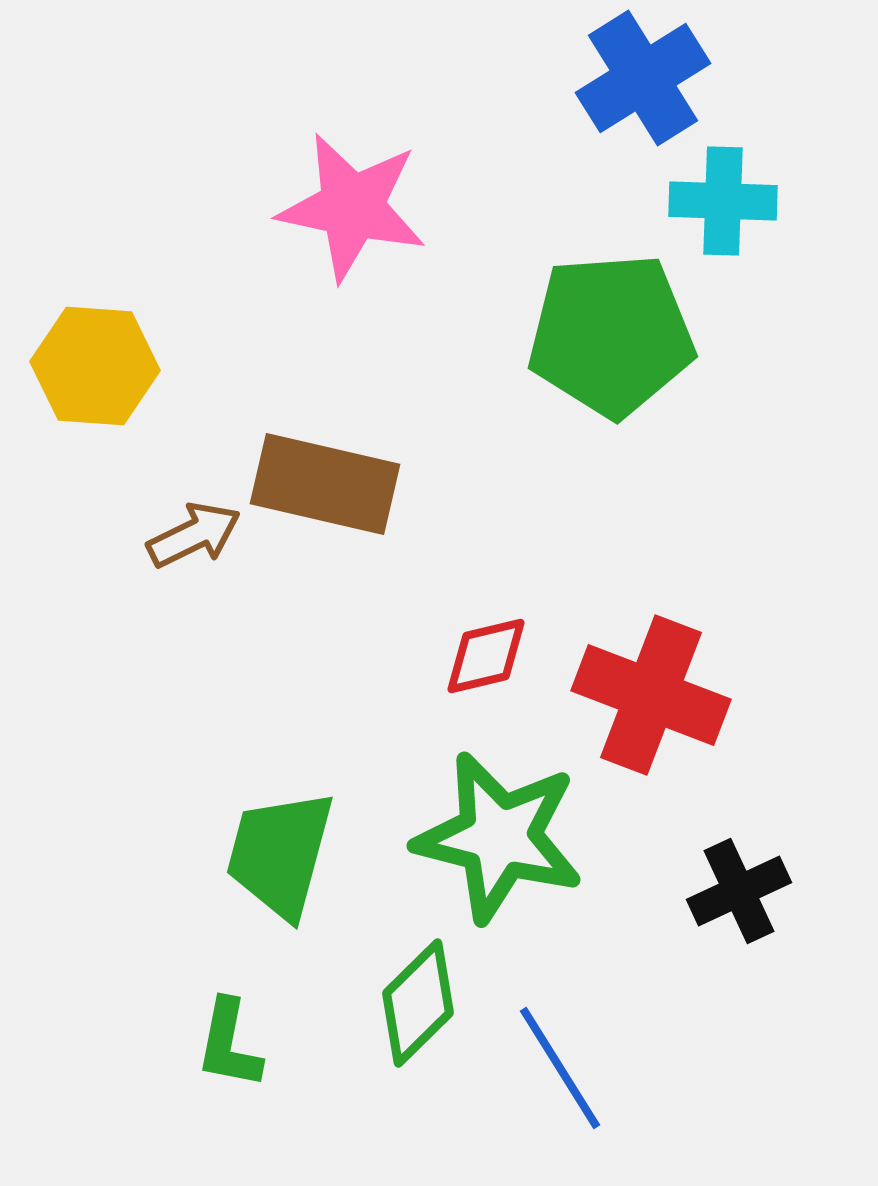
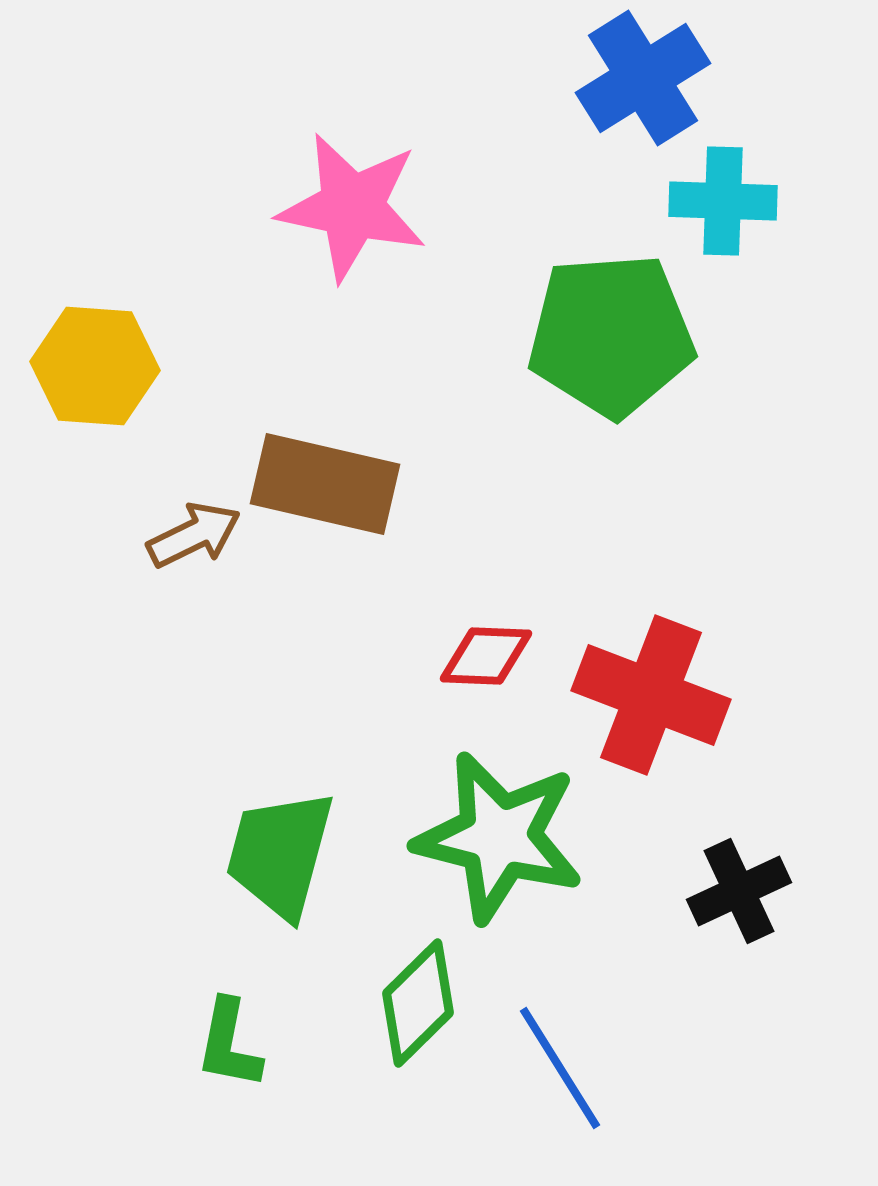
red diamond: rotated 16 degrees clockwise
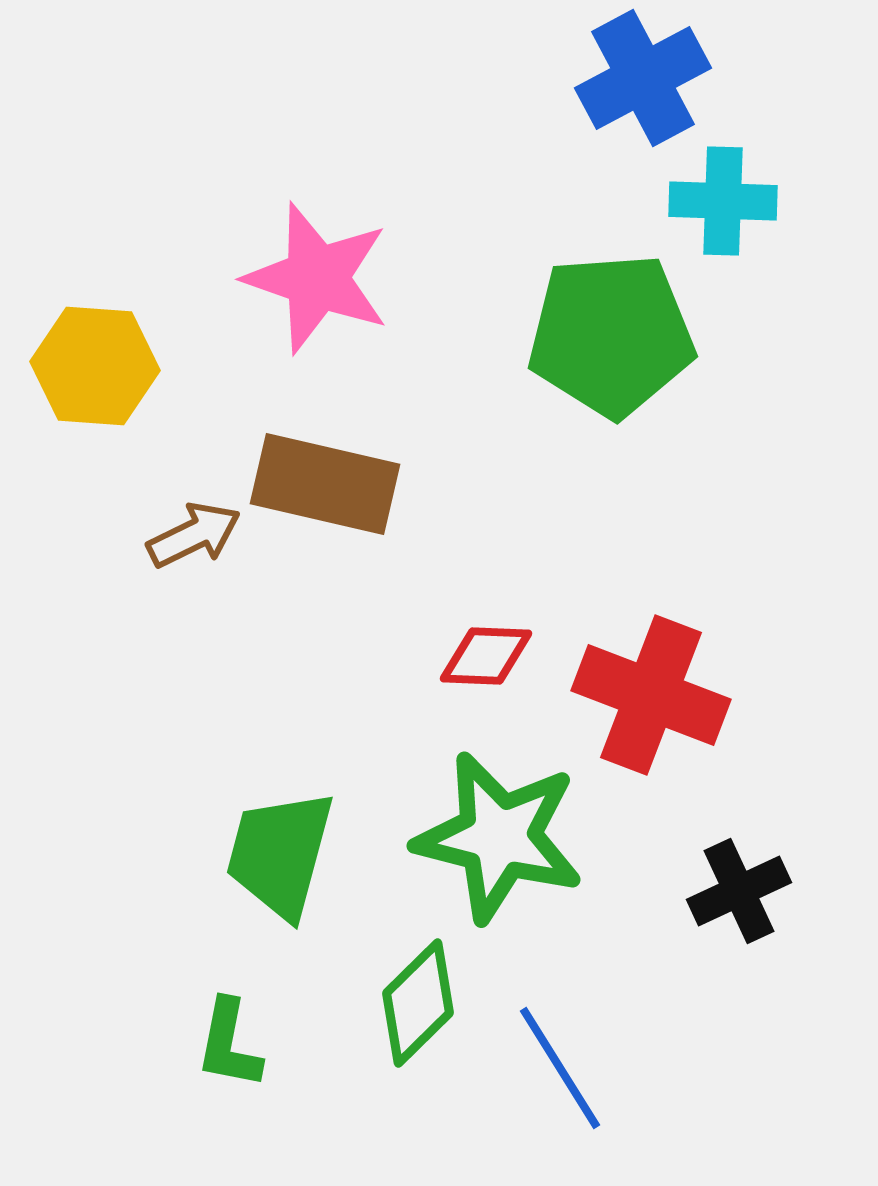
blue cross: rotated 4 degrees clockwise
pink star: moved 35 px left, 71 px down; rotated 7 degrees clockwise
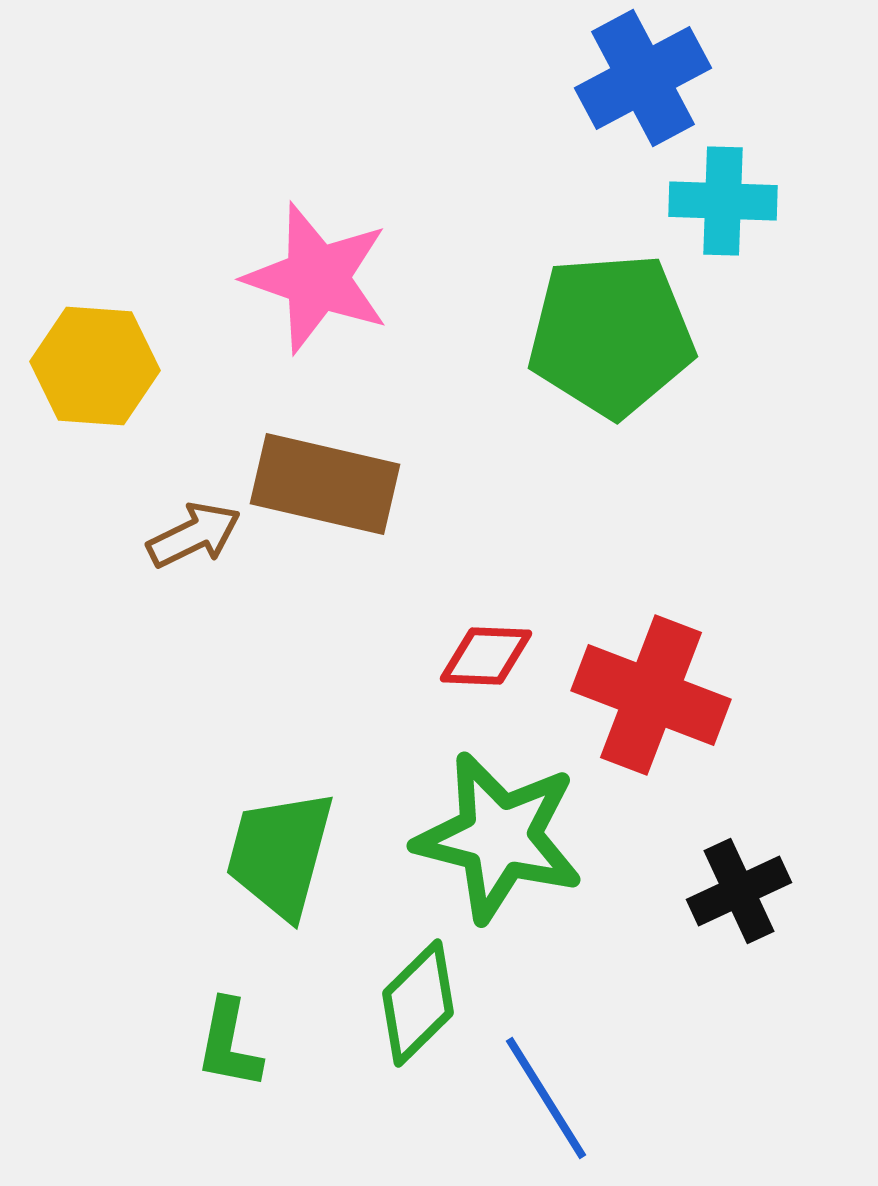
blue line: moved 14 px left, 30 px down
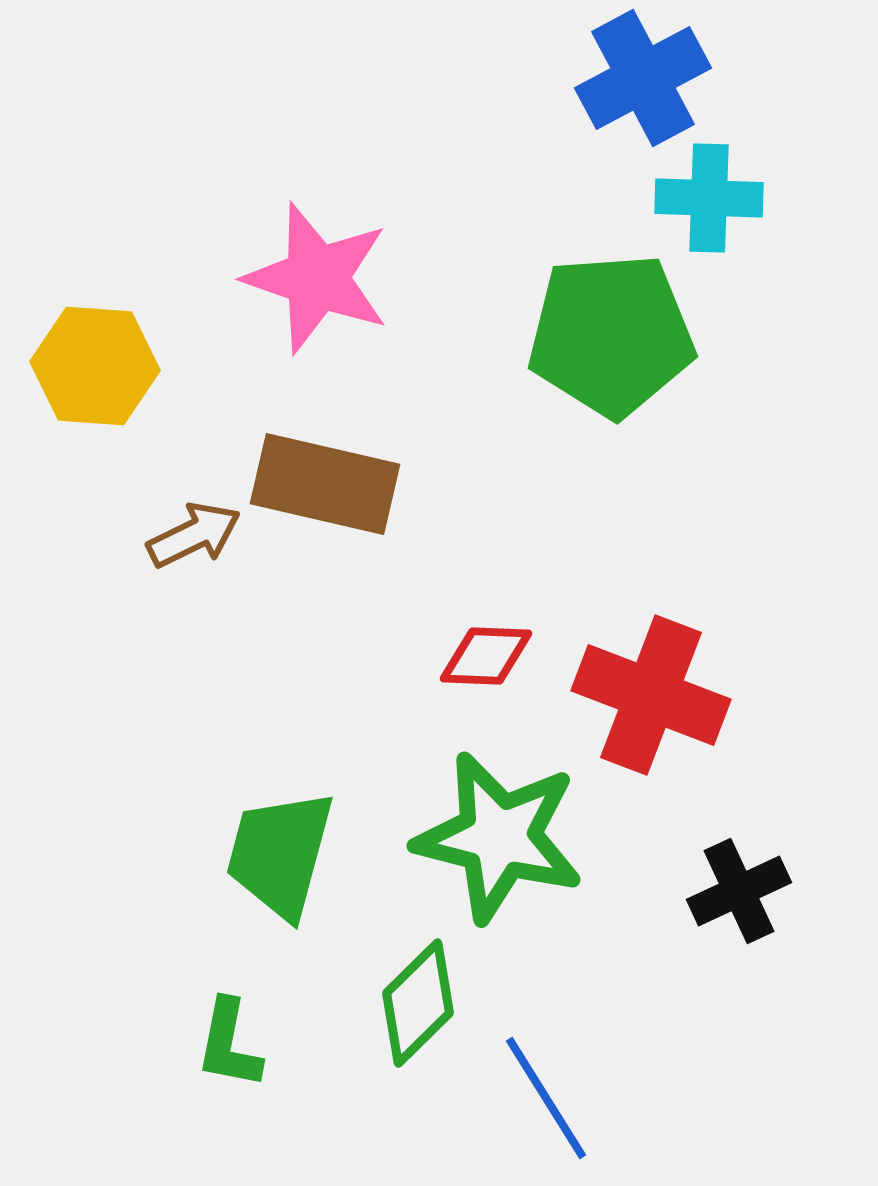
cyan cross: moved 14 px left, 3 px up
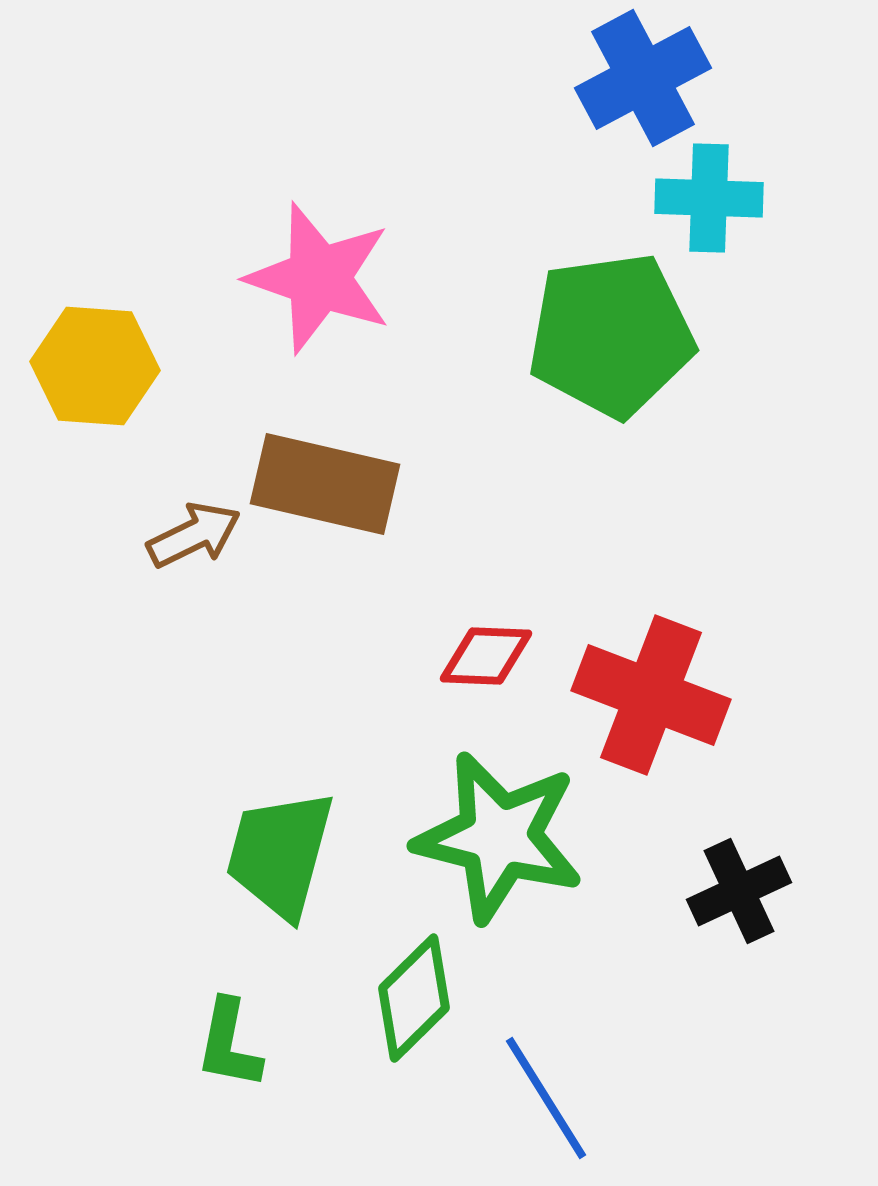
pink star: moved 2 px right
green pentagon: rotated 4 degrees counterclockwise
green diamond: moved 4 px left, 5 px up
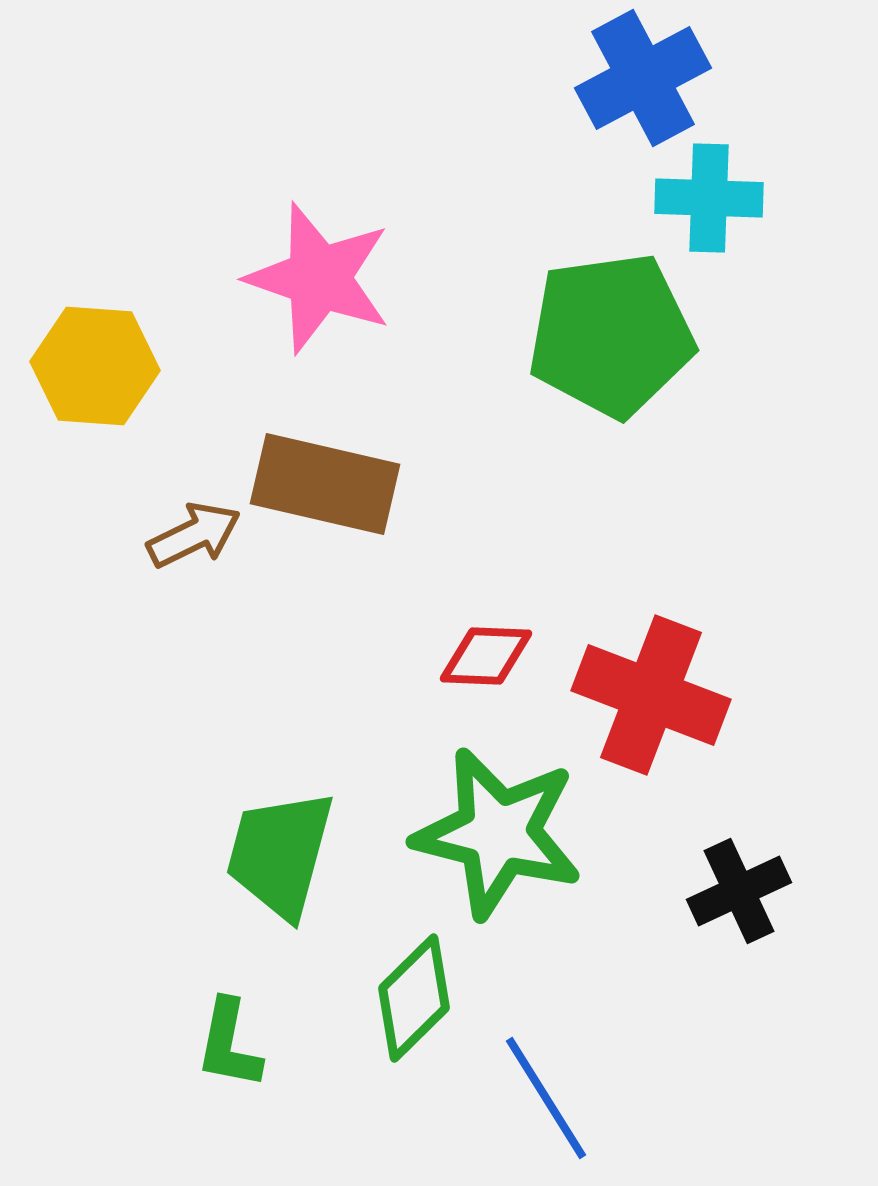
green star: moved 1 px left, 4 px up
